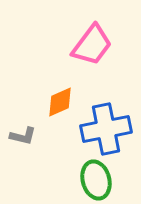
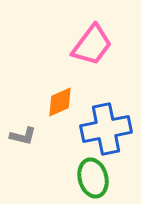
green ellipse: moved 3 px left, 2 px up
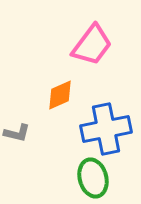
orange diamond: moved 7 px up
gray L-shape: moved 6 px left, 3 px up
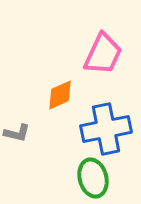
pink trapezoid: moved 11 px right, 9 px down; rotated 12 degrees counterclockwise
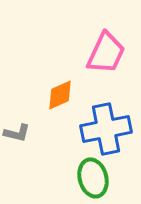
pink trapezoid: moved 3 px right, 1 px up
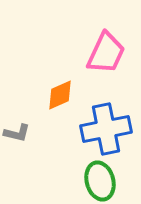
green ellipse: moved 7 px right, 3 px down
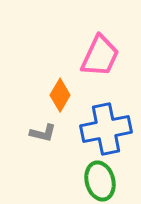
pink trapezoid: moved 6 px left, 3 px down
orange diamond: rotated 36 degrees counterclockwise
gray L-shape: moved 26 px right
